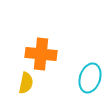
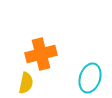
orange cross: rotated 20 degrees counterclockwise
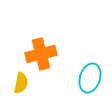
yellow semicircle: moved 5 px left
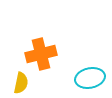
cyan ellipse: rotated 60 degrees clockwise
